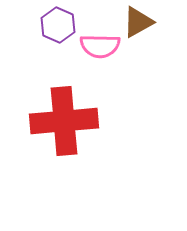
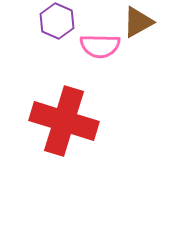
purple hexagon: moved 1 px left, 4 px up
red cross: rotated 22 degrees clockwise
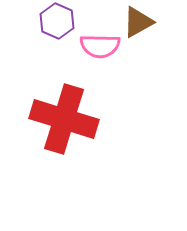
red cross: moved 2 px up
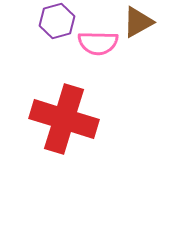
purple hexagon: rotated 20 degrees clockwise
pink semicircle: moved 2 px left, 3 px up
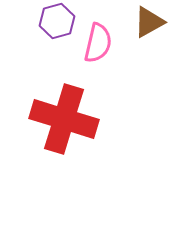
brown triangle: moved 11 px right
pink semicircle: rotated 78 degrees counterclockwise
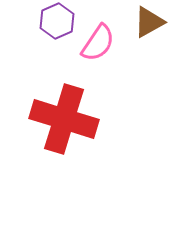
purple hexagon: rotated 8 degrees counterclockwise
pink semicircle: rotated 21 degrees clockwise
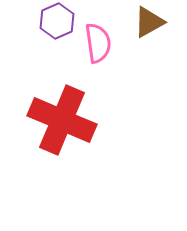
pink semicircle: rotated 42 degrees counterclockwise
red cross: moved 2 px left, 1 px down; rotated 6 degrees clockwise
